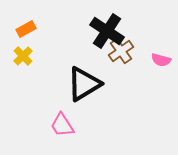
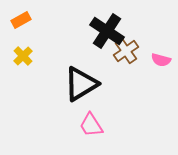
orange rectangle: moved 5 px left, 9 px up
brown cross: moved 5 px right
black triangle: moved 3 px left
pink trapezoid: moved 29 px right
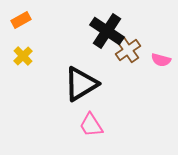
brown cross: moved 2 px right, 1 px up
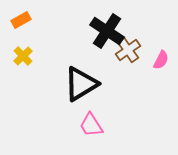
pink semicircle: rotated 78 degrees counterclockwise
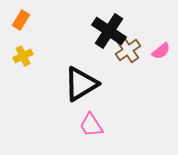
orange rectangle: rotated 30 degrees counterclockwise
black cross: moved 2 px right
yellow cross: rotated 18 degrees clockwise
pink semicircle: moved 9 px up; rotated 24 degrees clockwise
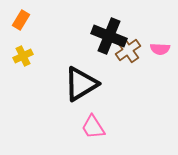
black cross: moved 5 px down; rotated 12 degrees counterclockwise
pink semicircle: moved 1 px left, 2 px up; rotated 42 degrees clockwise
pink trapezoid: moved 2 px right, 2 px down
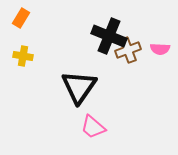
orange rectangle: moved 2 px up
brown cross: rotated 15 degrees clockwise
yellow cross: rotated 36 degrees clockwise
black triangle: moved 2 px left, 3 px down; rotated 24 degrees counterclockwise
pink trapezoid: rotated 16 degrees counterclockwise
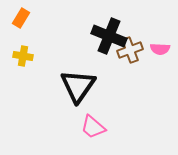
brown cross: moved 2 px right
black triangle: moved 1 px left, 1 px up
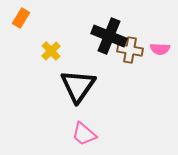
brown cross: rotated 30 degrees clockwise
yellow cross: moved 28 px right, 5 px up; rotated 36 degrees clockwise
pink trapezoid: moved 9 px left, 7 px down
